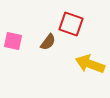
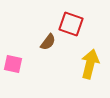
pink square: moved 23 px down
yellow arrow: rotated 84 degrees clockwise
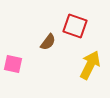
red square: moved 4 px right, 2 px down
yellow arrow: moved 1 px down; rotated 12 degrees clockwise
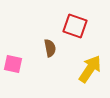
brown semicircle: moved 2 px right, 6 px down; rotated 48 degrees counterclockwise
yellow arrow: moved 4 px down; rotated 8 degrees clockwise
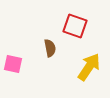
yellow arrow: moved 1 px left, 2 px up
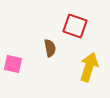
yellow arrow: rotated 16 degrees counterclockwise
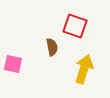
brown semicircle: moved 2 px right, 1 px up
yellow arrow: moved 5 px left, 2 px down
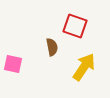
yellow arrow: moved 2 px up; rotated 16 degrees clockwise
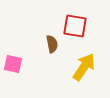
red square: rotated 10 degrees counterclockwise
brown semicircle: moved 3 px up
